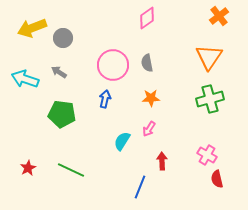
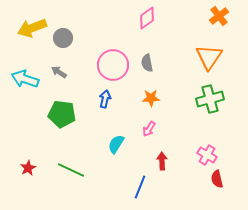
cyan semicircle: moved 6 px left, 3 px down
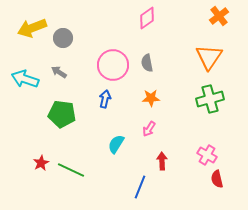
red star: moved 13 px right, 5 px up
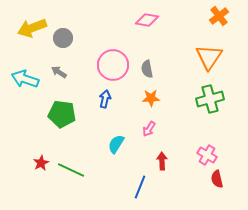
pink diamond: moved 2 px down; rotated 45 degrees clockwise
gray semicircle: moved 6 px down
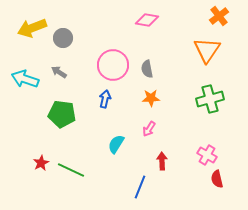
orange triangle: moved 2 px left, 7 px up
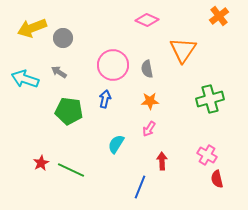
pink diamond: rotated 15 degrees clockwise
orange triangle: moved 24 px left
orange star: moved 1 px left, 3 px down
green pentagon: moved 7 px right, 3 px up
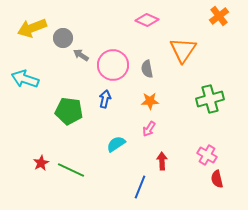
gray arrow: moved 22 px right, 17 px up
cyan semicircle: rotated 24 degrees clockwise
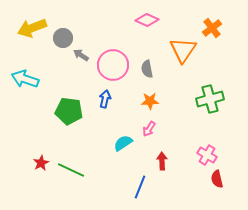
orange cross: moved 7 px left, 12 px down
cyan semicircle: moved 7 px right, 1 px up
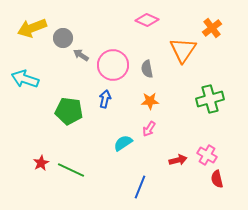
red arrow: moved 16 px right, 1 px up; rotated 78 degrees clockwise
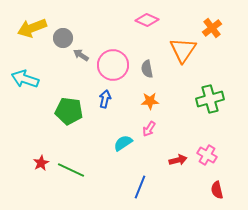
red semicircle: moved 11 px down
